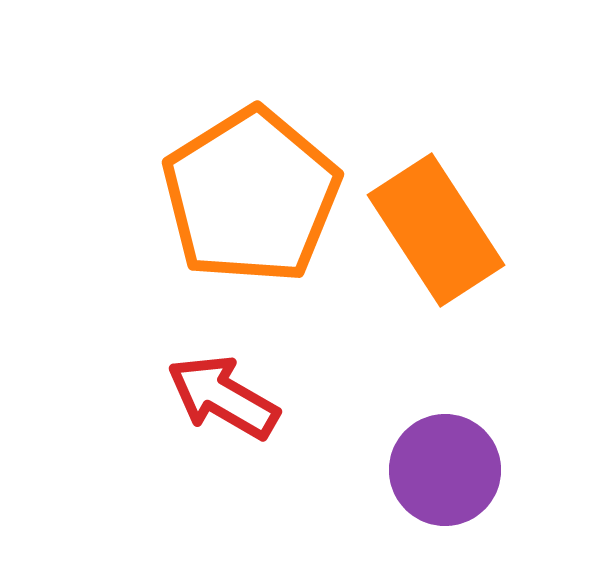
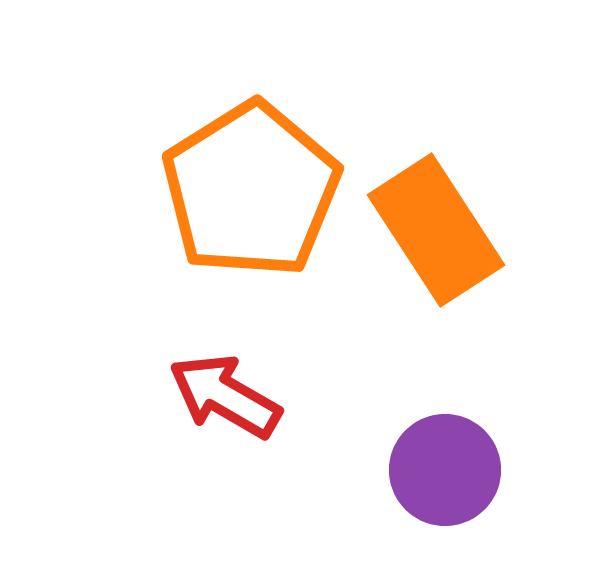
orange pentagon: moved 6 px up
red arrow: moved 2 px right, 1 px up
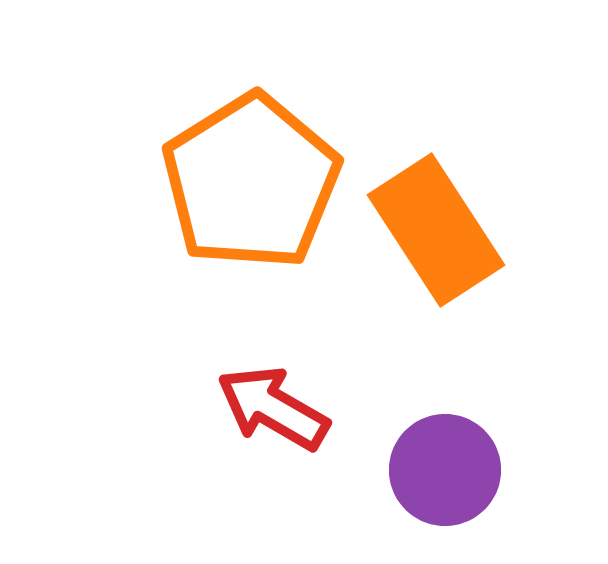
orange pentagon: moved 8 px up
red arrow: moved 48 px right, 12 px down
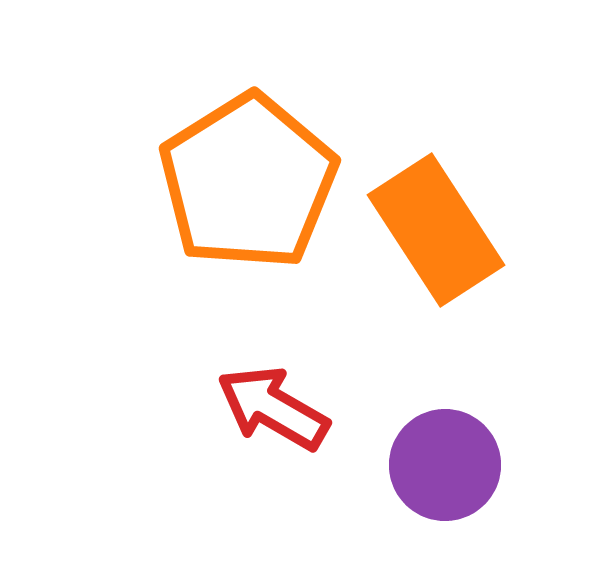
orange pentagon: moved 3 px left
purple circle: moved 5 px up
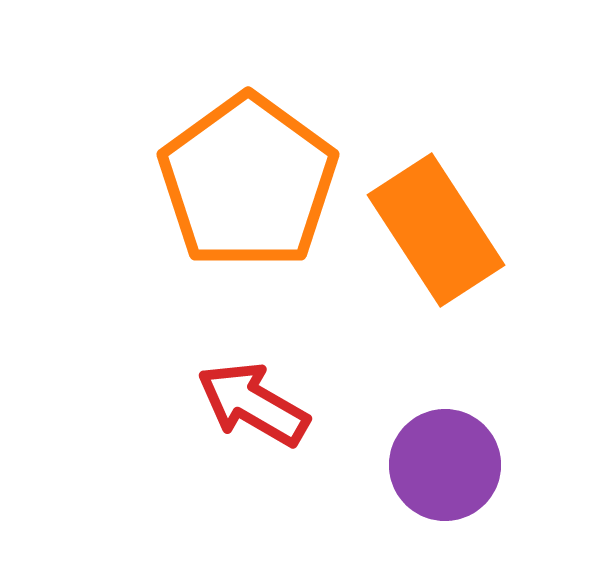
orange pentagon: rotated 4 degrees counterclockwise
red arrow: moved 20 px left, 4 px up
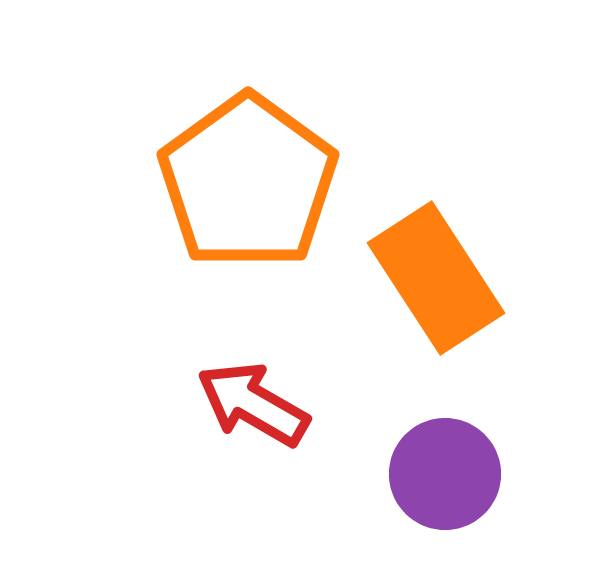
orange rectangle: moved 48 px down
purple circle: moved 9 px down
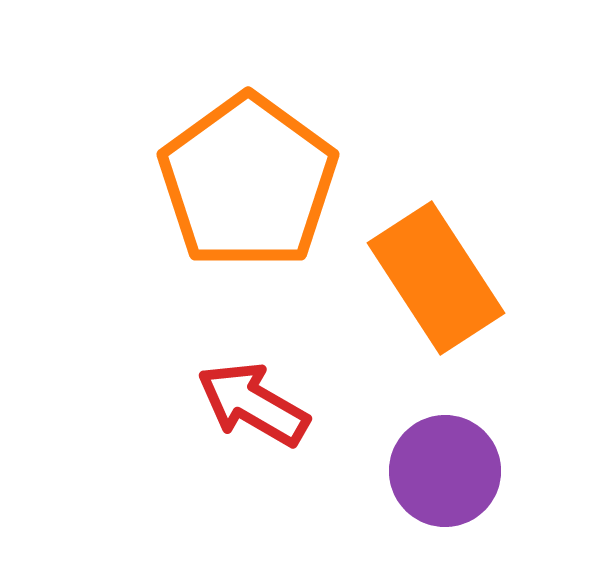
purple circle: moved 3 px up
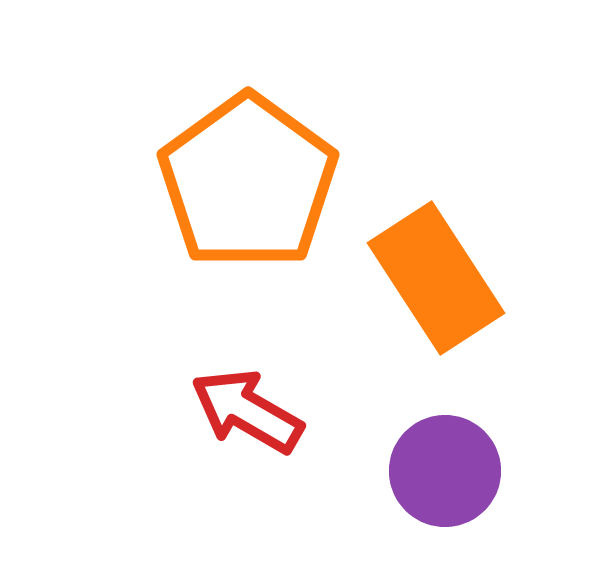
red arrow: moved 6 px left, 7 px down
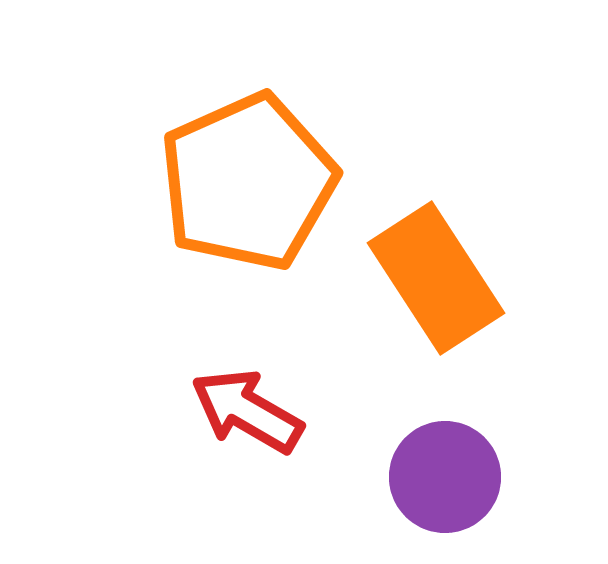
orange pentagon: rotated 12 degrees clockwise
purple circle: moved 6 px down
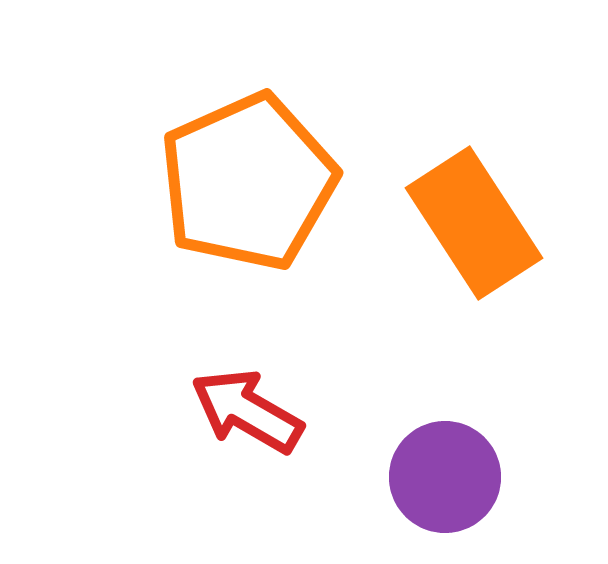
orange rectangle: moved 38 px right, 55 px up
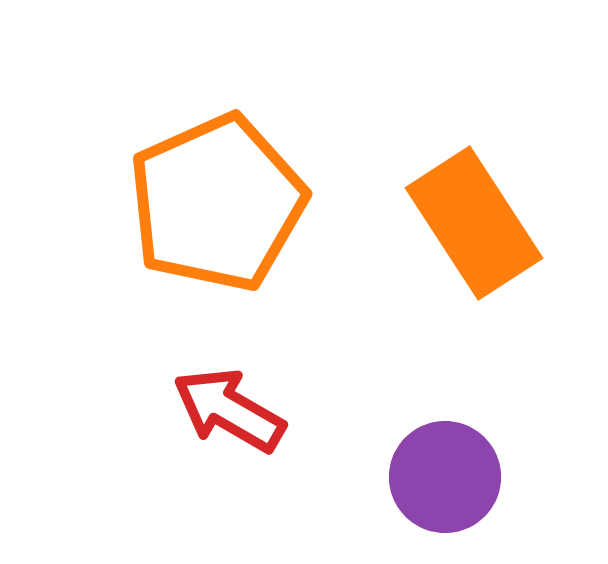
orange pentagon: moved 31 px left, 21 px down
red arrow: moved 18 px left, 1 px up
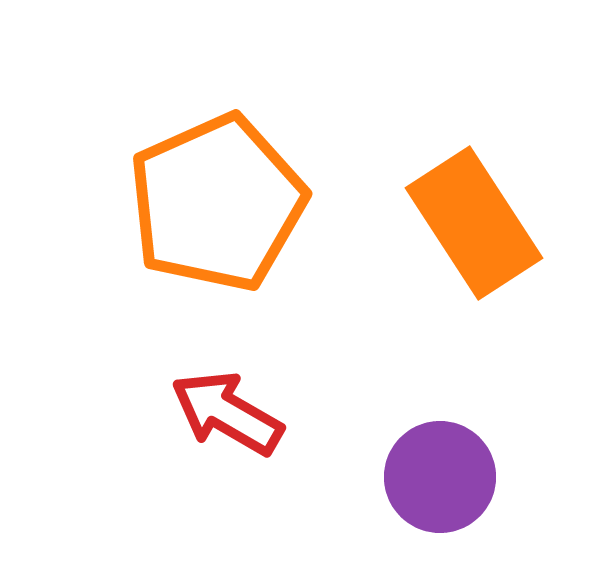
red arrow: moved 2 px left, 3 px down
purple circle: moved 5 px left
